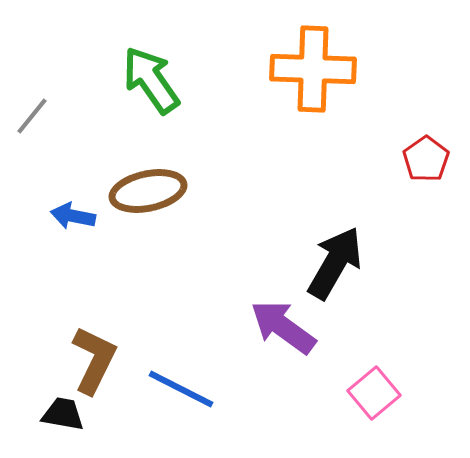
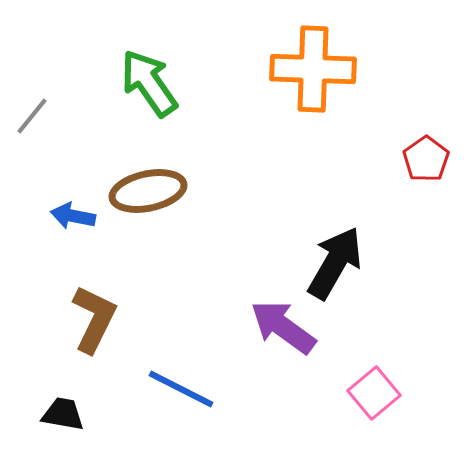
green arrow: moved 2 px left, 3 px down
brown L-shape: moved 41 px up
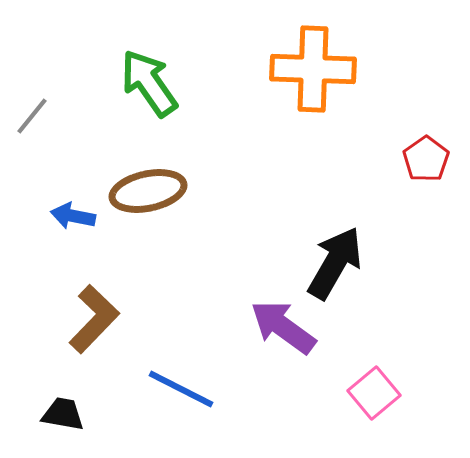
brown L-shape: rotated 18 degrees clockwise
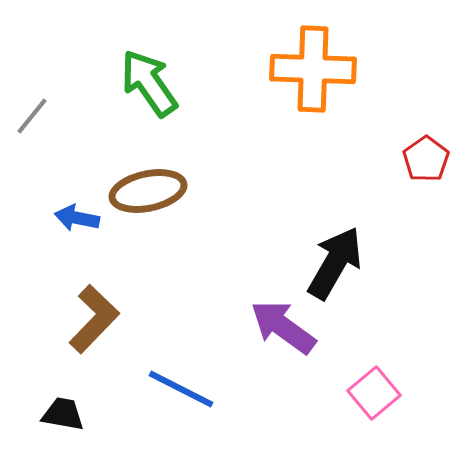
blue arrow: moved 4 px right, 2 px down
